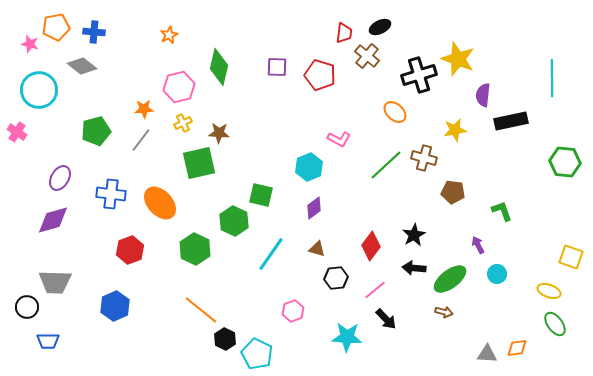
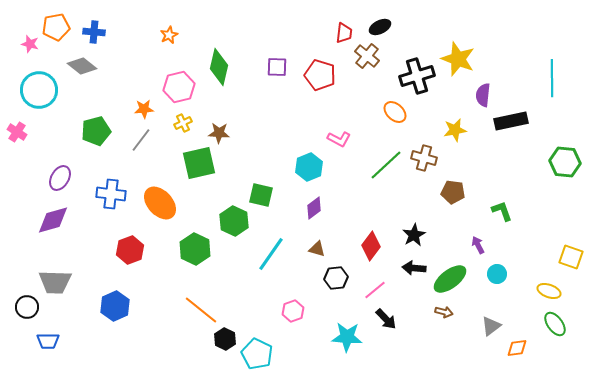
black cross at (419, 75): moved 2 px left, 1 px down
gray triangle at (487, 354): moved 4 px right, 28 px up; rotated 40 degrees counterclockwise
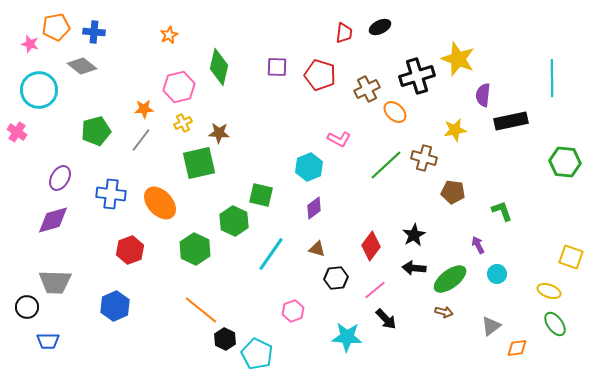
brown cross at (367, 56): moved 33 px down; rotated 25 degrees clockwise
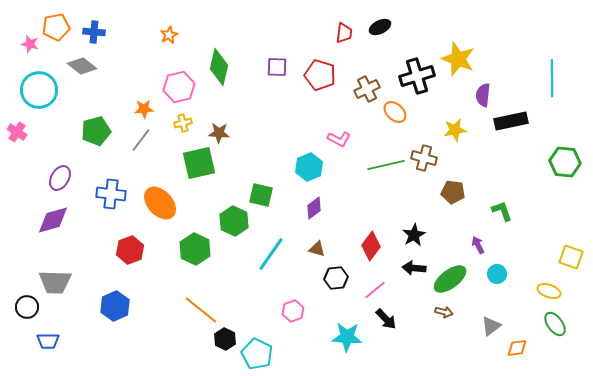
yellow cross at (183, 123): rotated 12 degrees clockwise
green line at (386, 165): rotated 30 degrees clockwise
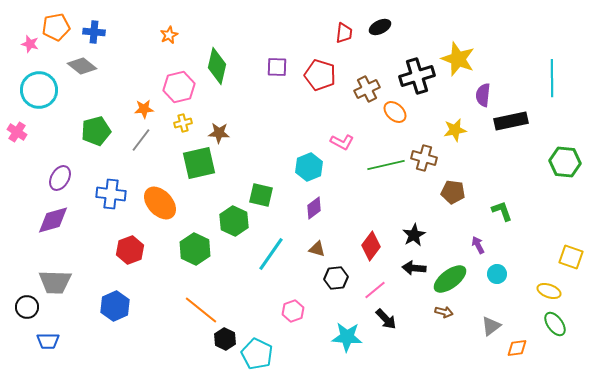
green diamond at (219, 67): moved 2 px left, 1 px up
pink L-shape at (339, 139): moved 3 px right, 3 px down
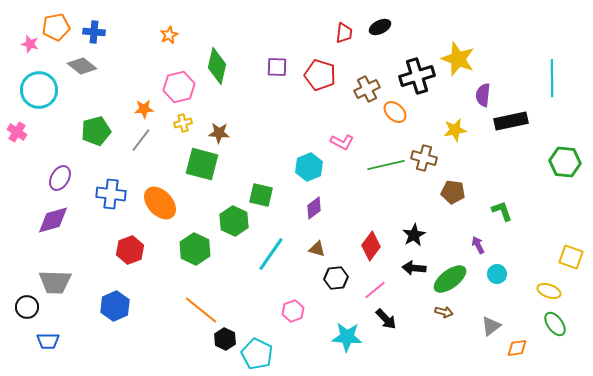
green square at (199, 163): moved 3 px right, 1 px down; rotated 28 degrees clockwise
